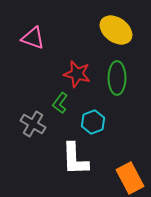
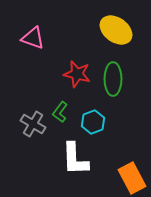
green ellipse: moved 4 px left, 1 px down
green L-shape: moved 9 px down
orange rectangle: moved 2 px right
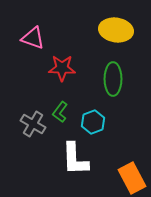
yellow ellipse: rotated 28 degrees counterclockwise
red star: moved 15 px left, 6 px up; rotated 12 degrees counterclockwise
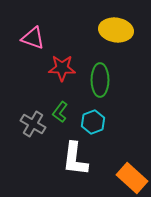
green ellipse: moved 13 px left, 1 px down
white L-shape: rotated 9 degrees clockwise
orange rectangle: rotated 20 degrees counterclockwise
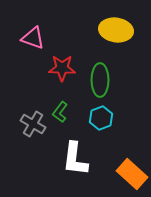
cyan hexagon: moved 8 px right, 4 px up
orange rectangle: moved 4 px up
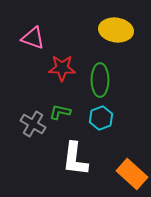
green L-shape: rotated 65 degrees clockwise
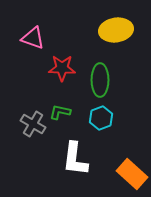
yellow ellipse: rotated 16 degrees counterclockwise
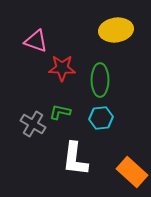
pink triangle: moved 3 px right, 3 px down
cyan hexagon: rotated 15 degrees clockwise
orange rectangle: moved 2 px up
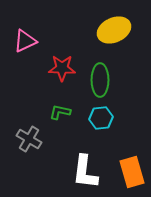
yellow ellipse: moved 2 px left; rotated 16 degrees counterclockwise
pink triangle: moved 11 px left; rotated 45 degrees counterclockwise
gray cross: moved 4 px left, 15 px down
white L-shape: moved 10 px right, 13 px down
orange rectangle: rotated 32 degrees clockwise
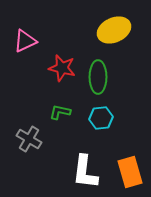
red star: rotated 12 degrees clockwise
green ellipse: moved 2 px left, 3 px up
orange rectangle: moved 2 px left
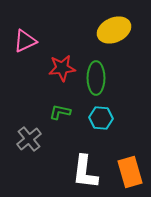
red star: rotated 20 degrees counterclockwise
green ellipse: moved 2 px left, 1 px down
cyan hexagon: rotated 10 degrees clockwise
gray cross: rotated 20 degrees clockwise
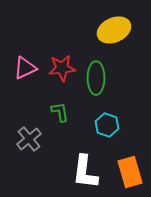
pink triangle: moved 27 px down
green L-shape: rotated 70 degrees clockwise
cyan hexagon: moved 6 px right, 7 px down; rotated 15 degrees clockwise
